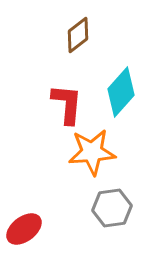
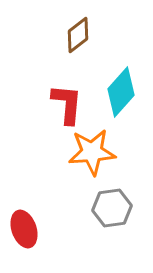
red ellipse: rotated 72 degrees counterclockwise
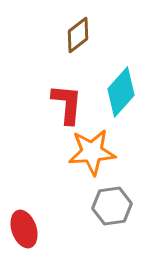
gray hexagon: moved 2 px up
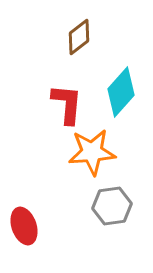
brown diamond: moved 1 px right, 2 px down
red ellipse: moved 3 px up
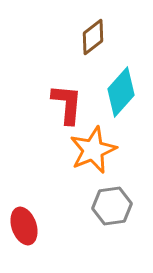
brown diamond: moved 14 px right
orange star: moved 1 px right, 2 px up; rotated 18 degrees counterclockwise
